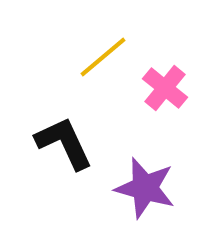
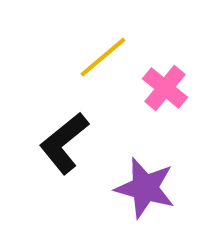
black L-shape: rotated 104 degrees counterclockwise
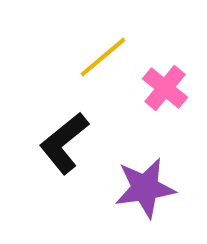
purple star: rotated 24 degrees counterclockwise
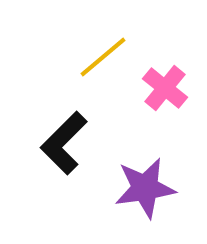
black L-shape: rotated 6 degrees counterclockwise
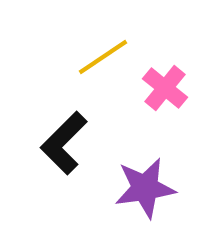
yellow line: rotated 6 degrees clockwise
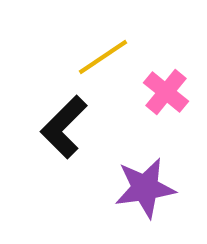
pink cross: moved 1 px right, 4 px down
black L-shape: moved 16 px up
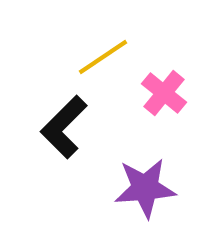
pink cross: moved 2 px left, 1 px down
purple star: rotated 4 degrees clockwise
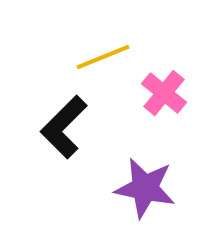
yellow line: rotated 12 degrees clockwise
purple star: rotated 16 degrees clockwise
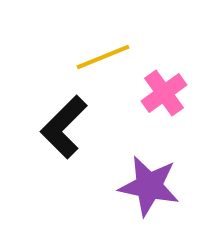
pink cross: rotated 15 degrees clockwise
purple star: moved 4 px right, 2 px up
